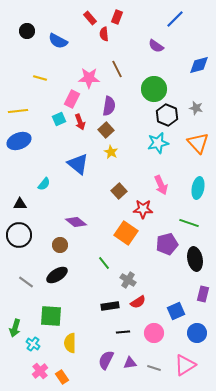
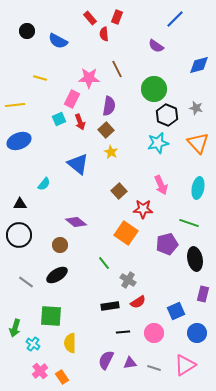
yellow line at (18, 111): moved 3 px left, 6 px up
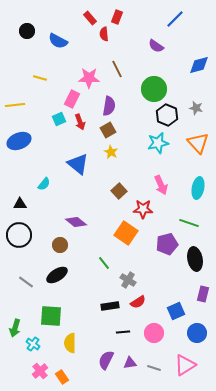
brown square at (106, 130): moved 2 px right; rotated 14 degrees clockwise
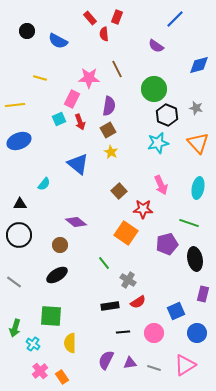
gray line at (26, 282): moved 12 px left
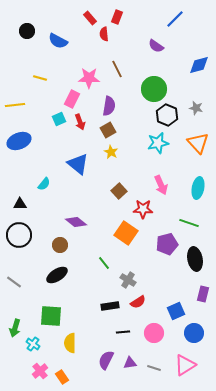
blue circle at (197, 333): moved 3 px left
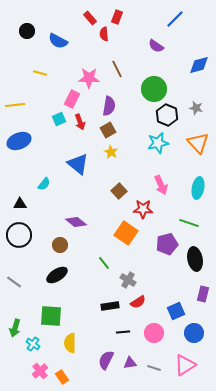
yellow line at (40, 78): moved 5 px up
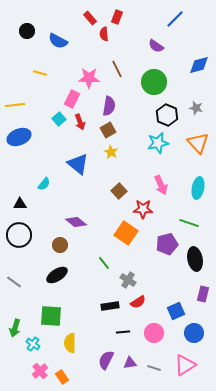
green circle at (154, 89): moved 7 px up
cyan square at (59, 119): rotated 16 degrees counterclockwise
blue ellipse at (19, 141): moved 4 px up
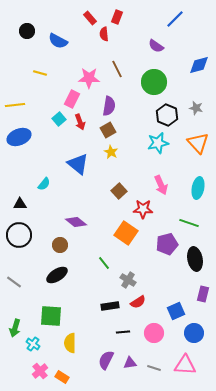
pink triangle at (185, 365): rotated 35 degrees clockwise
orange rectangle at (62, 377): rotated 24 degrees counterclockwise
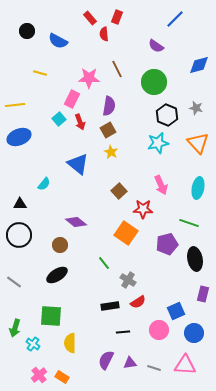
pink circle at (154, 333): moved 5 px right, 3 px up
pink cross at (40, 371): moved 1 px left, 4 px down
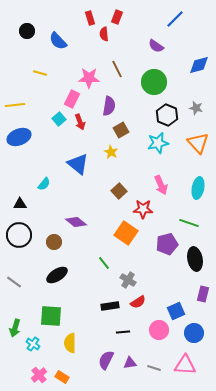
red rectangle at (90, 18): rotated 24 degrees clockwise
blue semicircle at (58, 41): rotated 18 degrees clockwise
brown square at (108, 130): moved 13 px right
brown circle at (60, 245): moved 6 px left, 3 px up
